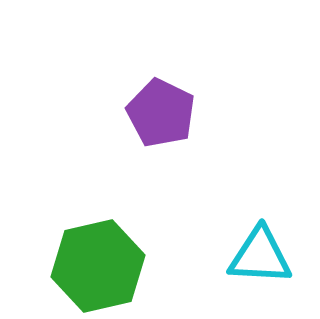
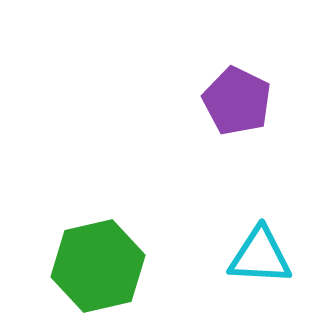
purple pentagon: moved 76 px right, 12 px up
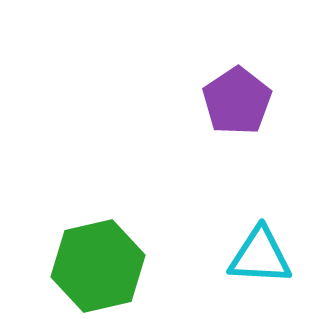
purple pentagon: rotated 12 degrees clockwise
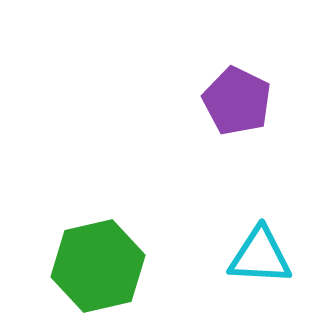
purple pentagon: rotated 12 degrees counterclockwise
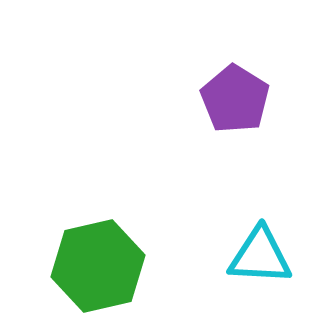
purple pentagon: moved 2 px left, 2 px up; rotated 6 degrees clockwise
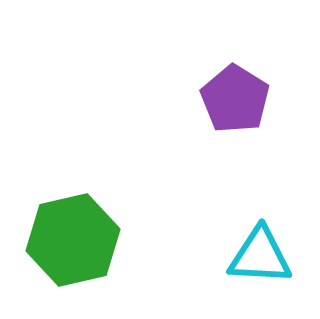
green hexagon: moved 25 px left, 26 px up
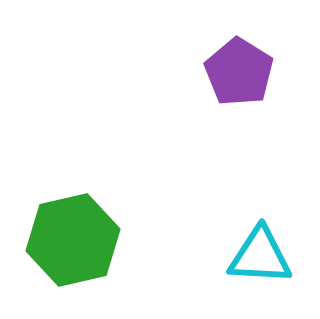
purple pentagon: moved 4 px right, 27 px up
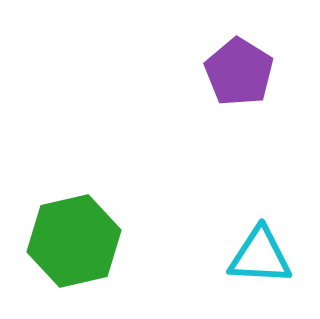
green hexagon: moved 1 px right, 1 px down
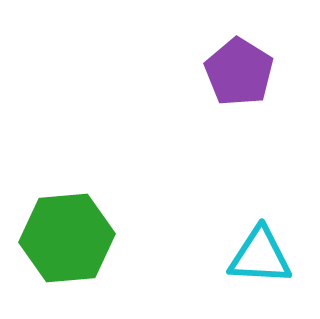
green hexagon: moved 7 px left, 3 px up; rotated 8 degrees clockwise
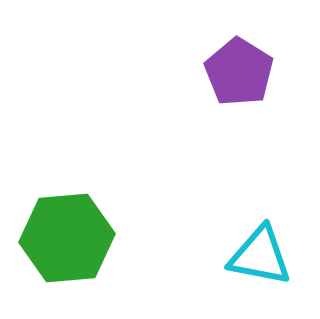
cyan triangle: rotated 8 degrees clockwise
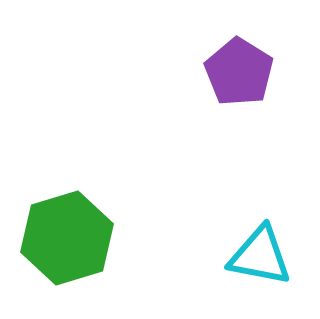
green hexagon: rotated 12 degrees counterclockwise
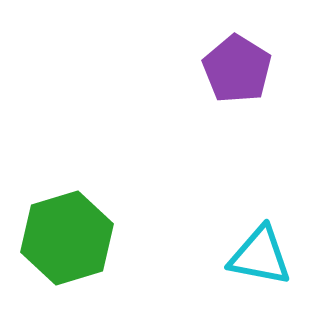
purple pentagon: moved 2 px left, 3 px up
